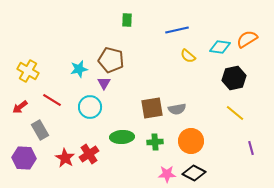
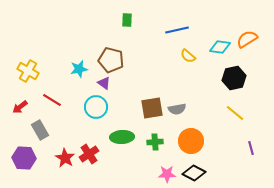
purple triangle: rotated 24 degrees counterclockwise
cyan circle: moved 6 px right
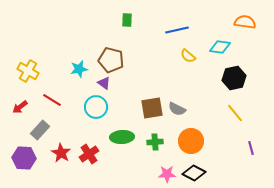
orange semicircle: moved 2 px left, 17 px up; rotated 40 degrees clockwise
gray semicircle: rotated 36 degrees clockwise
yellow line: rotated 12 degrees clockwise
gray rectangle: rotated 72 degrees clockwise
red star: moved 4 px left, 5 px up
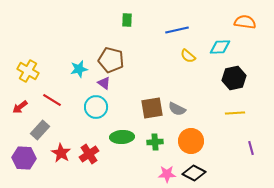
cyan diamond: rotated 10 degrees counterclockwise
yellow line: rotated 54 degrees counterclockwise
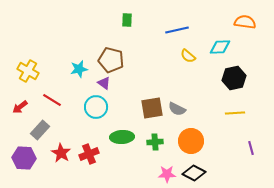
red cross: rotated 12 degrees clockwise
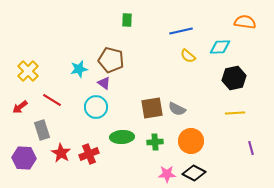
blue line: moved 4 px right, 1 px down
yellow cross: rotated 15 degrees clockwise
gray rectangle: moved 2 px right; rotated 60 degrees counterclockwise
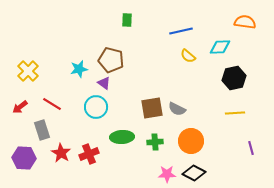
red line: moved 4 px down
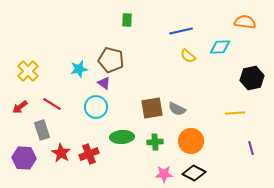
black hexagon: moved 18 px right
pink star: moved 3 px left
